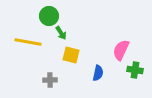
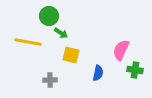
green arrow: rotated 24 degrees counterclockwise
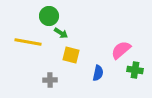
pink semicircle: rotated 25 degrees clockwise
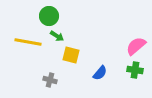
green arrow: moved 4 px left, 3 px down
pink semicircle: moved 15 px right, 4 px up
blue semicircle: moved 2 px right; rotated 28 degrees clockwise
gray cross: rotated 16 degrees clockwise
